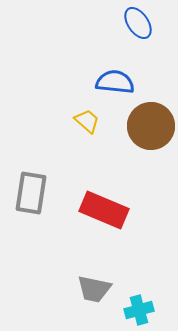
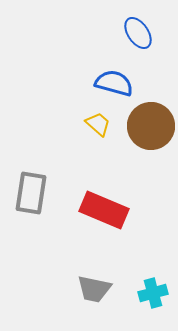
blue ellipse: moved 10 px down
blue semicircle: moved 1 px left, 1 px down; rotated 9 degrees clockwise
yellow trapezoid: moved 11 px right, 3 px down
cyan cross: moved 14 px right, 17 px up
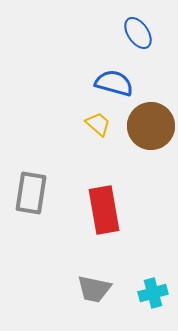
red rectangle: rotated 57 degrees clockwise
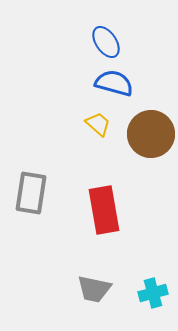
blue ellipse: moved 32 px left, 9 px down
brown circle: moved 8 px down
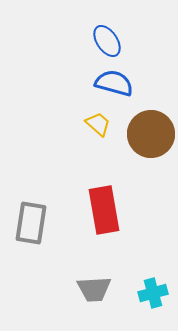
blue ellipse: moved 1 px right, 1 px up
gray rectangle: moved 30 px down
gray trapezoid: rotated 15 degrees counterclockwise
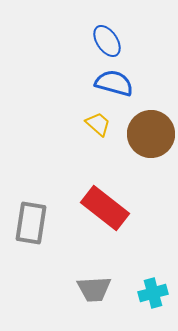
red rectangle: moved 1 px right, 2 px up; rotated 42 degrees counterclockwise
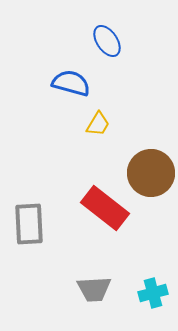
blue semicircle: moved 43 px left
yellow trapezoid: rotated 80 degrees clockwise
brown circle: moved 39 px down
gray rectangle: moved 2 px left, 1 px down; rotated 12 degrees counterclockwise
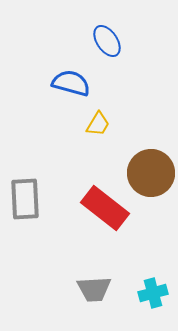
gray rectangle: moved 4 px left, 25 px up
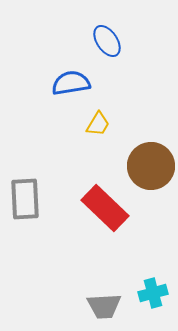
blue semicircle: rotated 24 degrees counterclockwise
brown circle: moved 7 px up
red rectangle: rotated 6 degrees clockwise
gray trapezoid: moved 10 px right, 17 px down
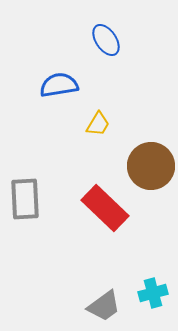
blue ellipse: moved 1 px left, 1 px up
blue semicircle: moved 12 px left, 2 px down
gray trapezoid: rotated 33 degrees counterclockwise
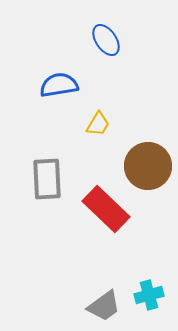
brown circle: moved 3 px left
gray rectangle: moved 22 px right, 20 px up
red rectangle: moved 1 px right, 1 px down
cyan cross: moved 4 px left, 2 px down
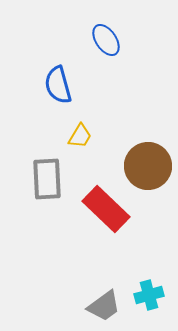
blue semicircle: moved 1 px left; rotated 96 degrees counterclockwise
yellow trapezoid: moved 18 px left, 12 px down
